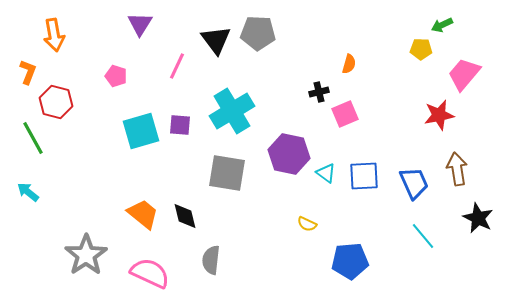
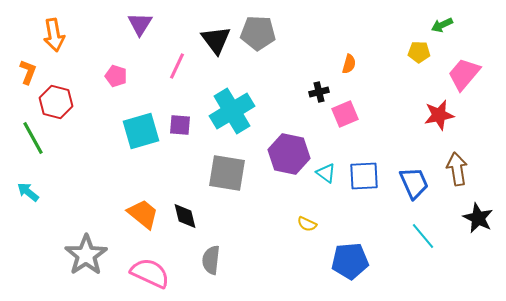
yellow pentagon: moved 2 px left, 3 px down
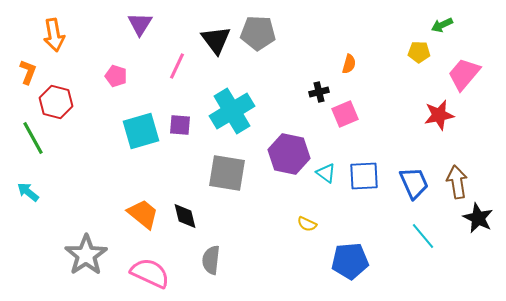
brown arrow: moved 13 px down
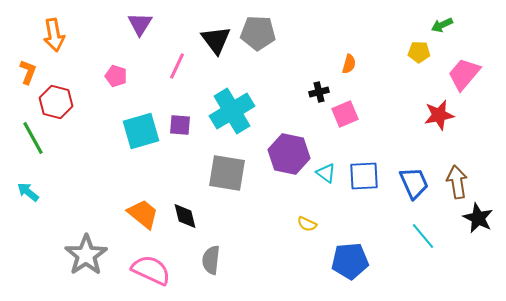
pink semicircle: moved 1 px right, 3 px up
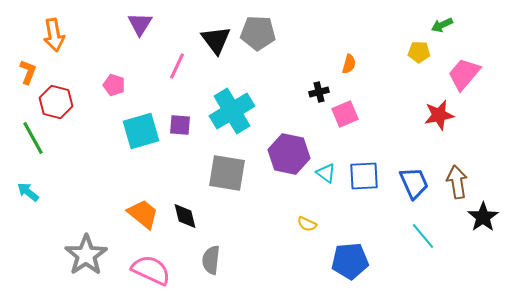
pink pentagon: moved 2 px left, 9 px down
black star: moved 5 px right, 1 px up; rotated 12 degrees clockwise
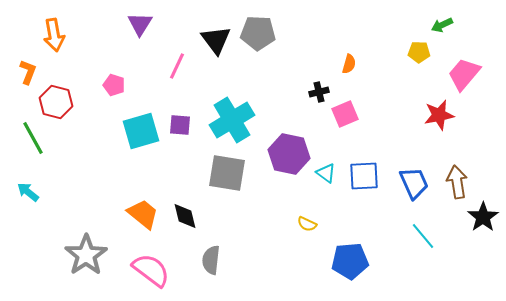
cyan cross: moved 9 px down
pink semicircle: rotated 12 degrees clockwise
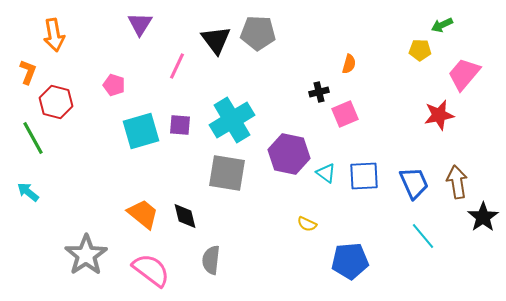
yellow pentagon: moved 1 px right, 2 px up
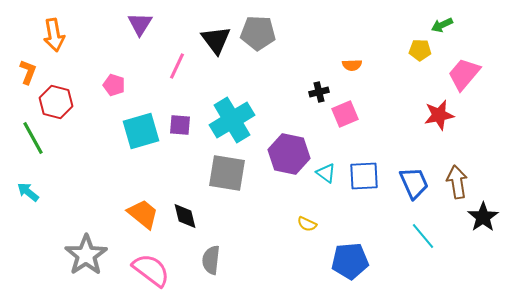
orange semicircle: moved 3 px right, 1 px down; rotated 72 degrees clockwise
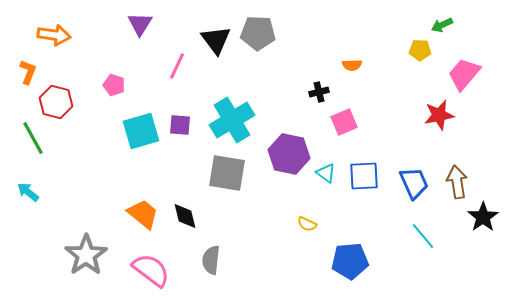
orange arrow: rotated 72 degrees counterclockwise
pink square: moved 1 px left, 8 px down
